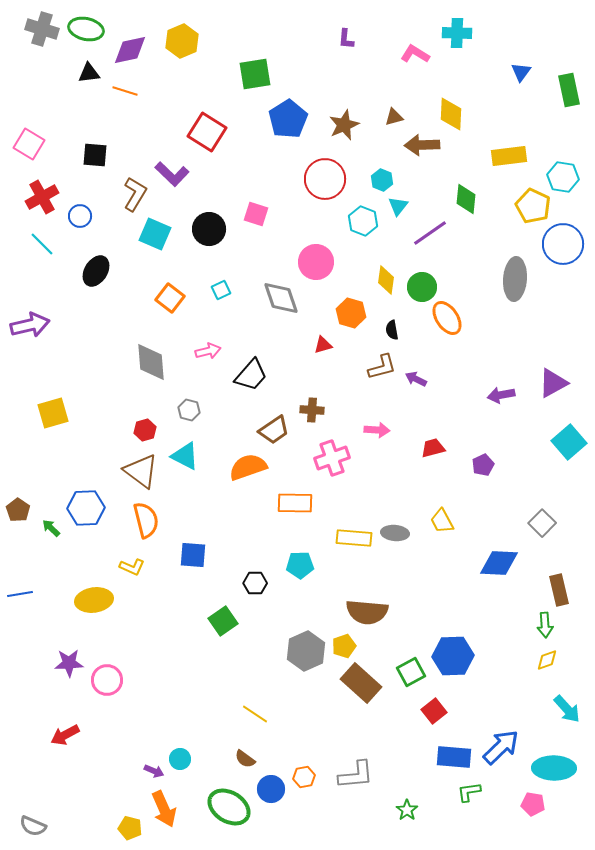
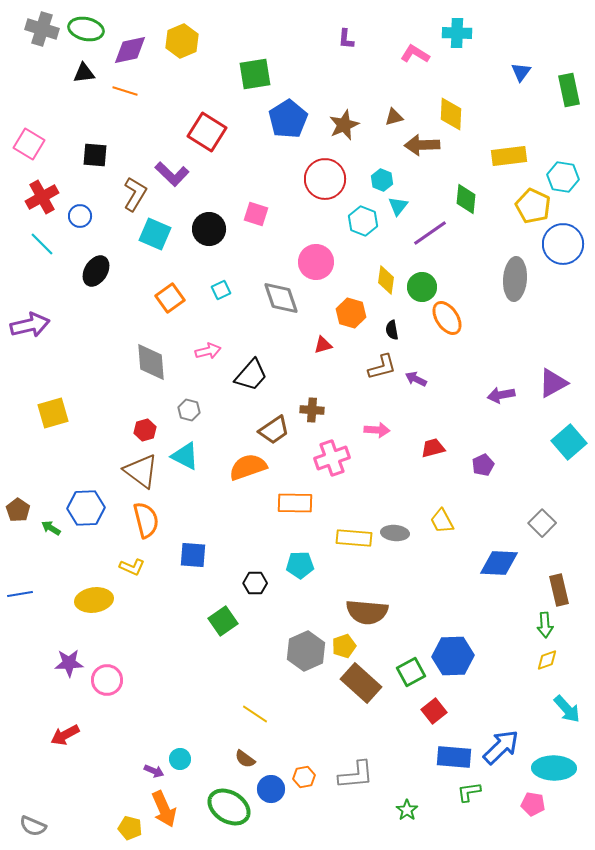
black triangle at (89, 73): moved 5 px left
orange square at (170, 298): rotated 16 degrees clockwise
green arrow at (51, 528): rotated 12 degrees counterclockwise
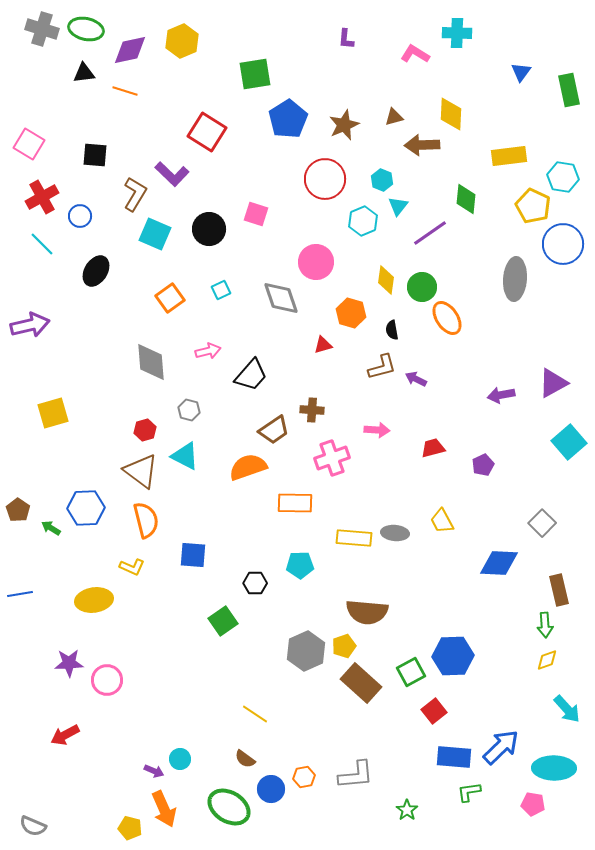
cyan hexagon at (363, 221): rotated 16 degrees clockwise
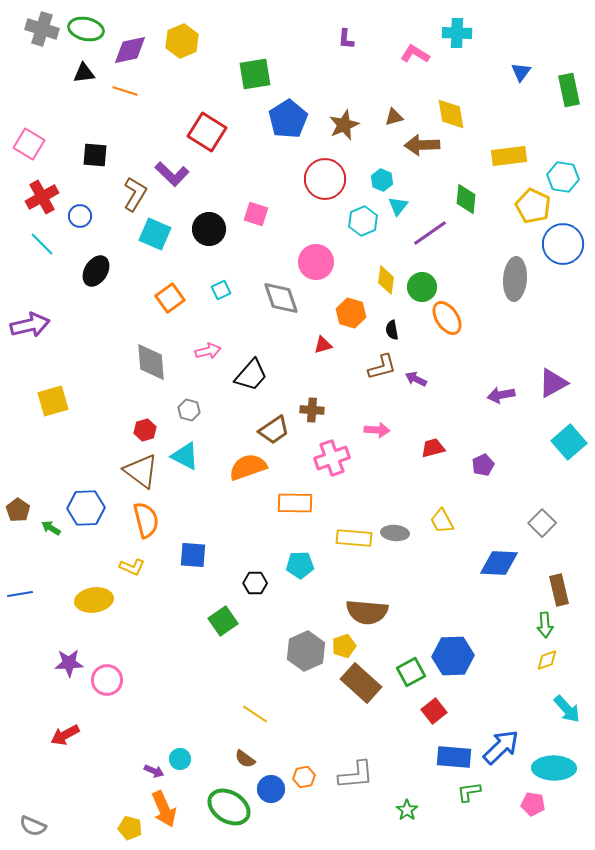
yellow diamond at (451, 114): rotated 12 degrees counterclockwise
yellow square at (53, 413): moved 12 px up
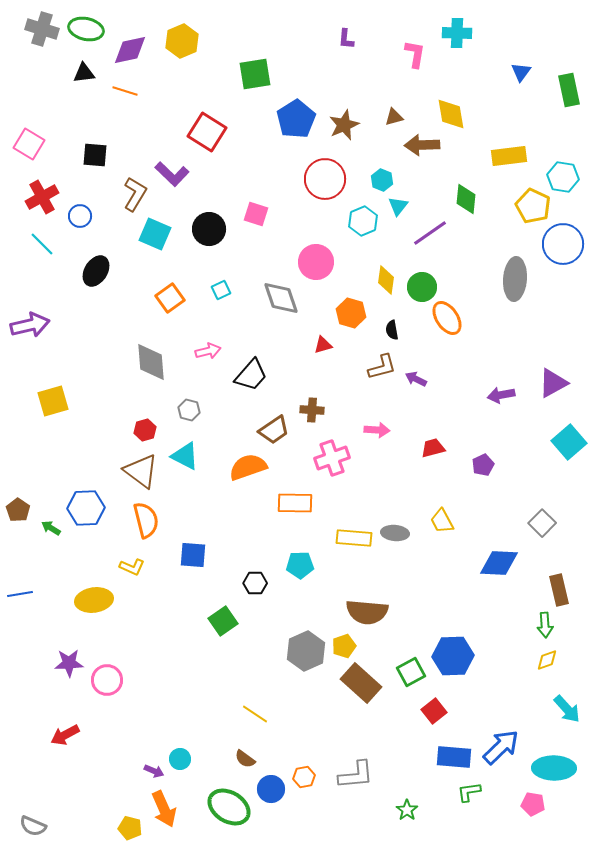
pink L-shape at (415, 54): rotated 68 degrees clockwise
blue pentagon at (288, 119): moved 8 px right
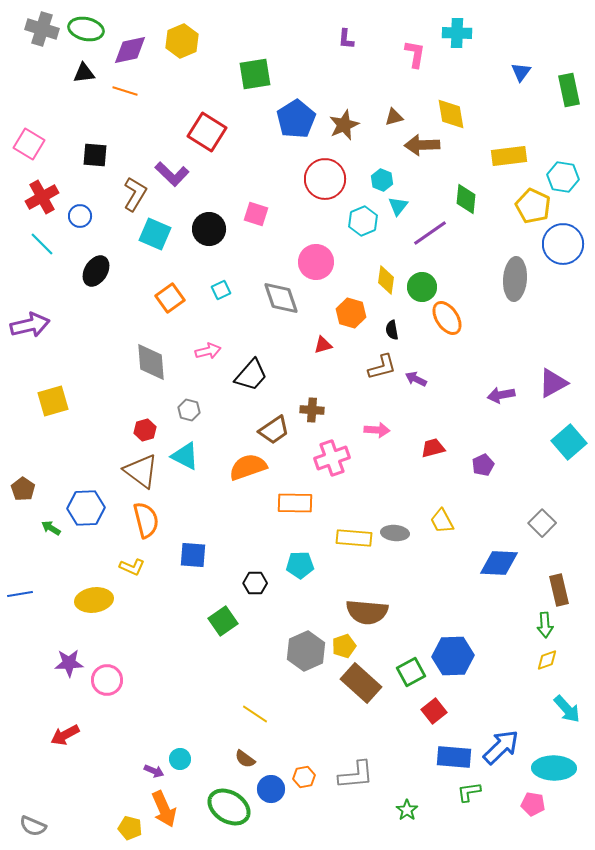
brown pentagon at (18, 510): moved 5 px right, 21 px up
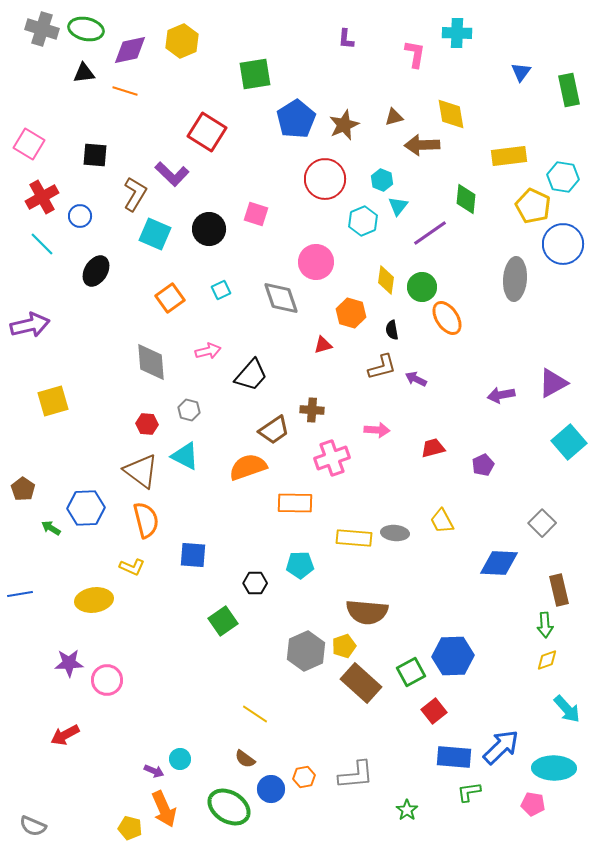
red hexagon at (145, 430): moved 2 px right, 6 px up; rotated 20 degrees clockwise
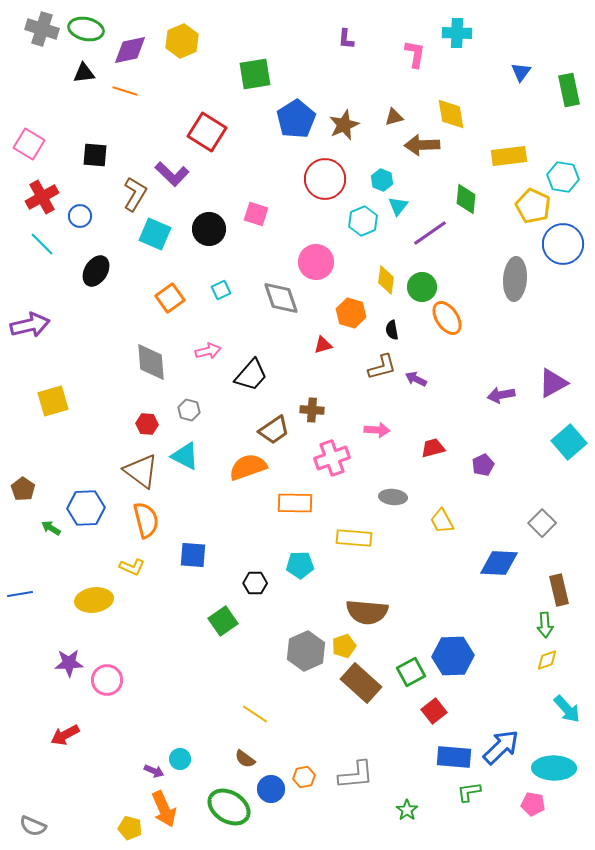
gray ellipse at (395, 533): moved 2 px left, 36 px up
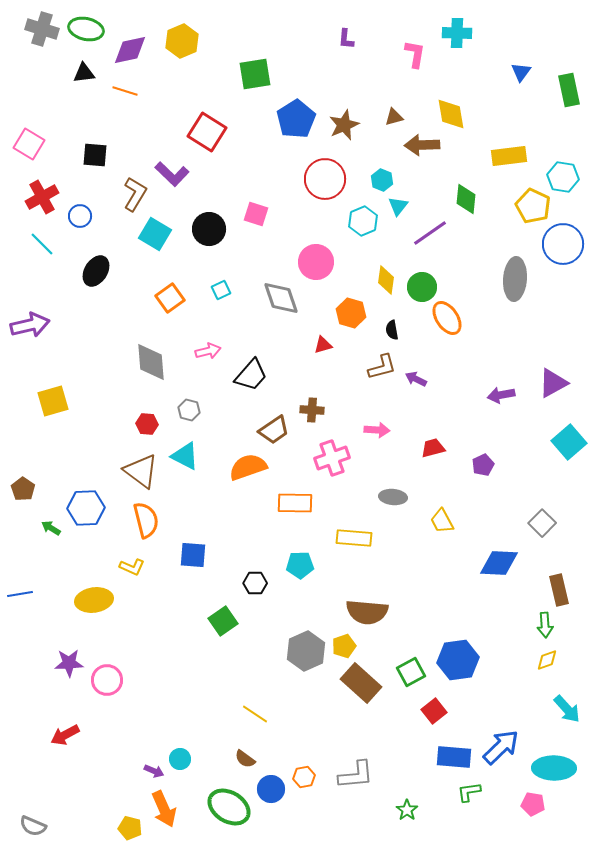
cyan square at (155, 234): rotated 8 degrees clockwise
blue hexagon at (453, 656): moved 5 px right, 4 px down; rotated 6 degrees counterclockwise
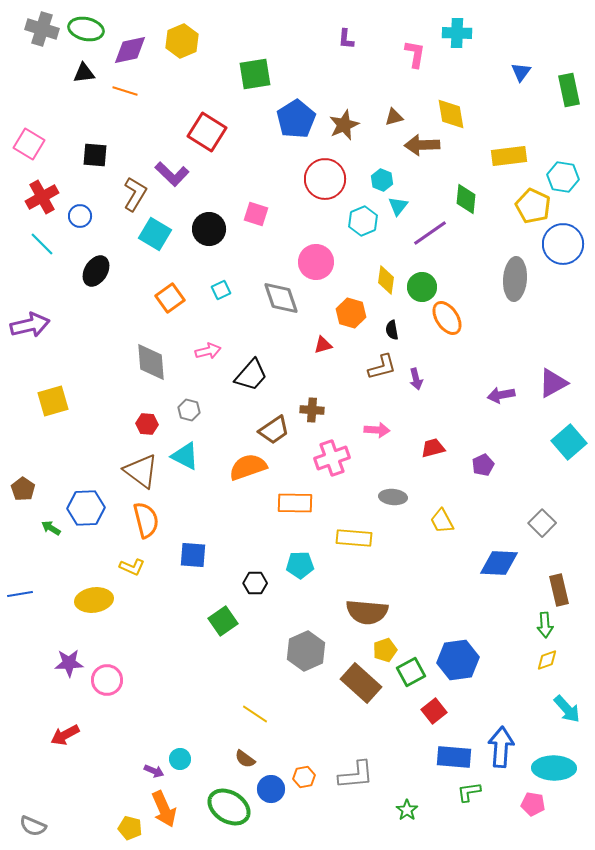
purple arrow at (416, 379): rotated 130 degrees counterclockwise
yellow pentagon at (344, 646): moved 41 px right, 4 px down
blue arrow at (501, 747): rotated 42 degrees counterclockwise
